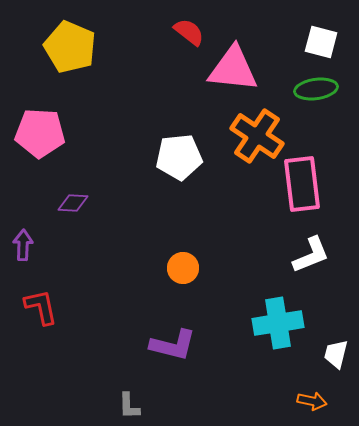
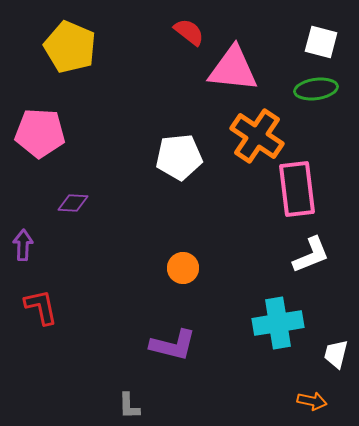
pink rectangle: moved 5 px left, 5 px down
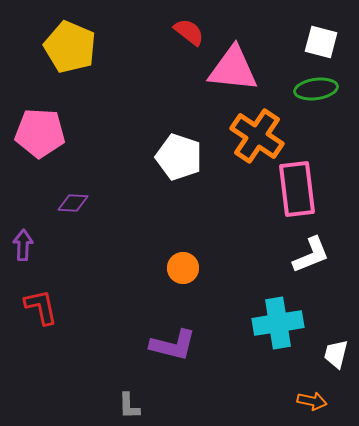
white pentagon: rotated 24 degrees clockwise
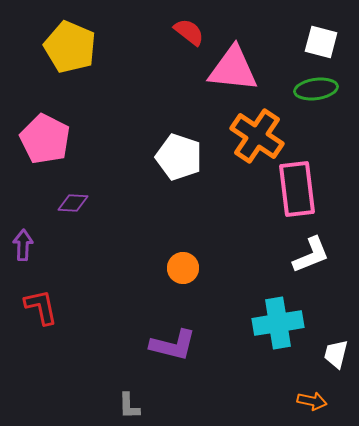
pink pentagon: moved 5 px right, 6 px down; rotated 24 degrees clockwise
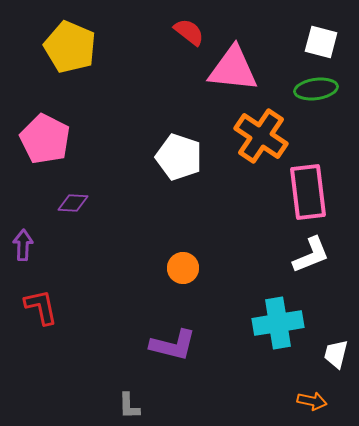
orange cross: moved 4 px right
pink rectangle: moved 11 px right, 3 px down
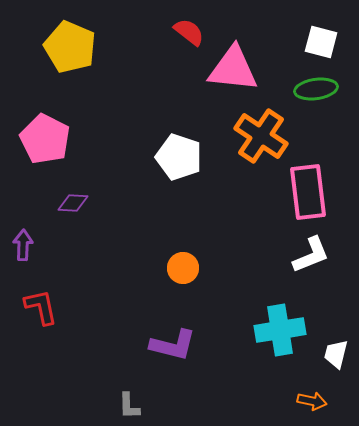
cyan cross: moved 2 px right, 7 px down
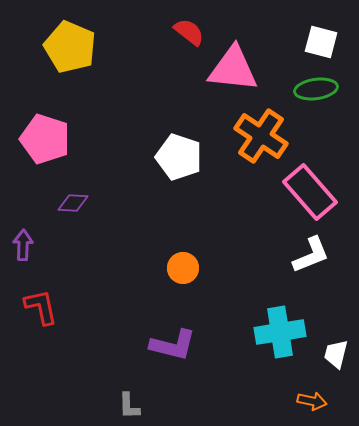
pink pentagon: rotated 9 degrees counterclockwise
pink rectangle: moved 2 px right; rotated 34 degrees counterclockwise
cyan cross: moved 2 px down
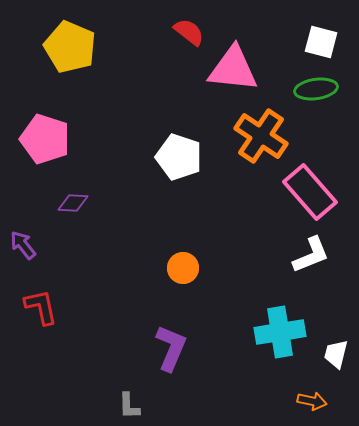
purple arrow: rotated 40 degrees counterclockwise
purple L-shape: moved 2 px left, 3 px down; rotated 81 degrees counterclockwise
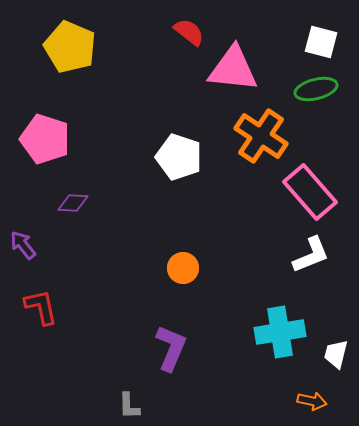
green ellipse: rotated 6 degrees counterclockwise
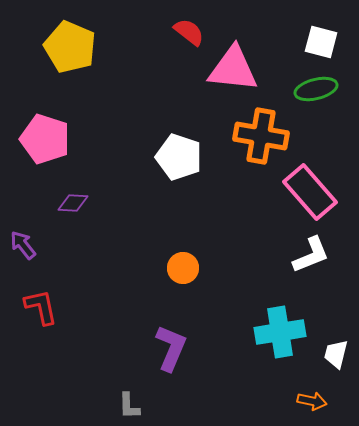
orange cross: rotated 24 degrees counterclockwise
